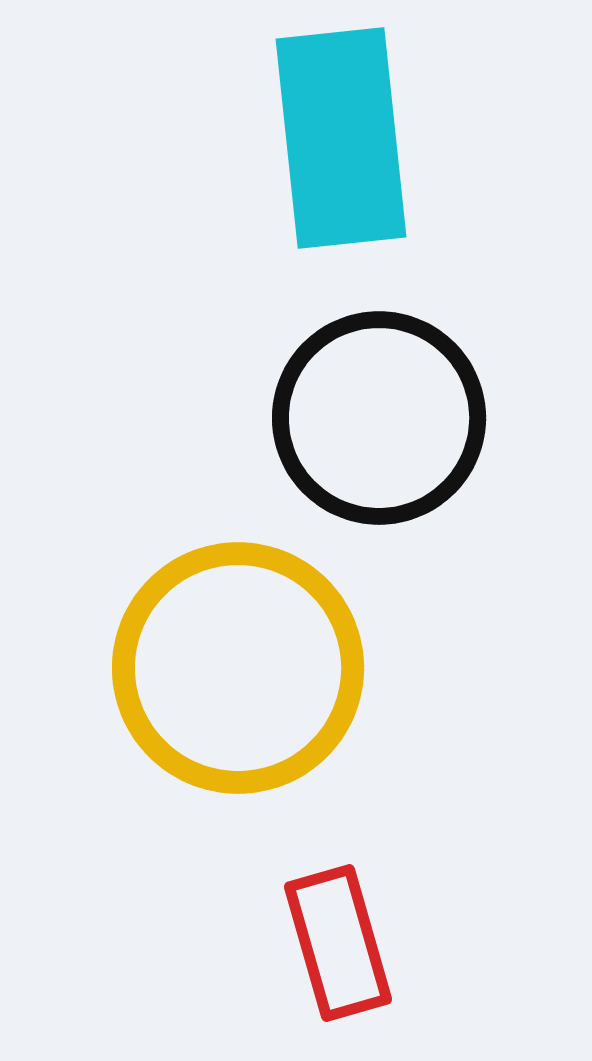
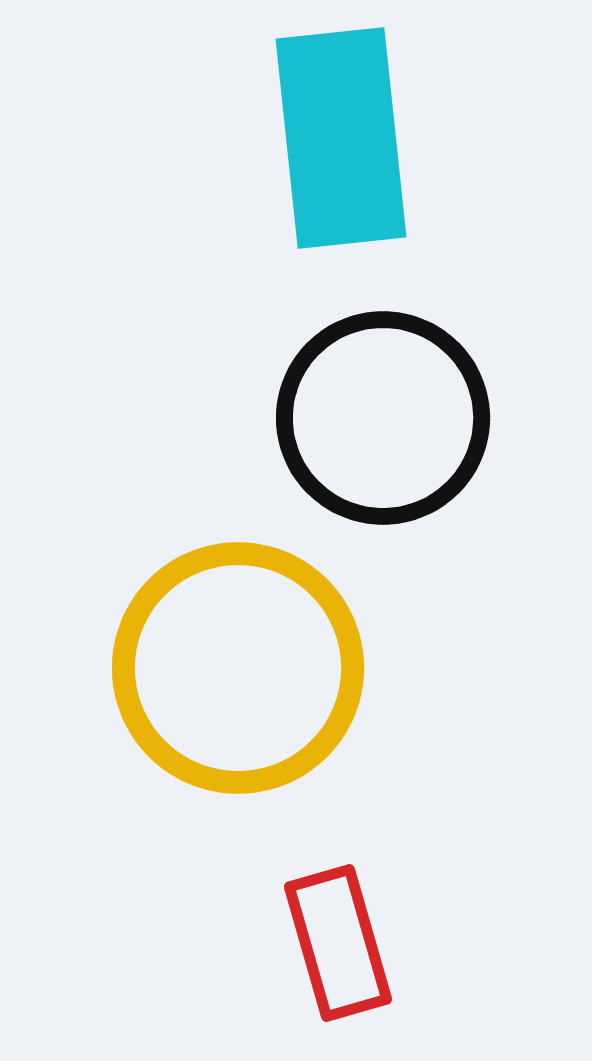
black circle: moved 4 px right
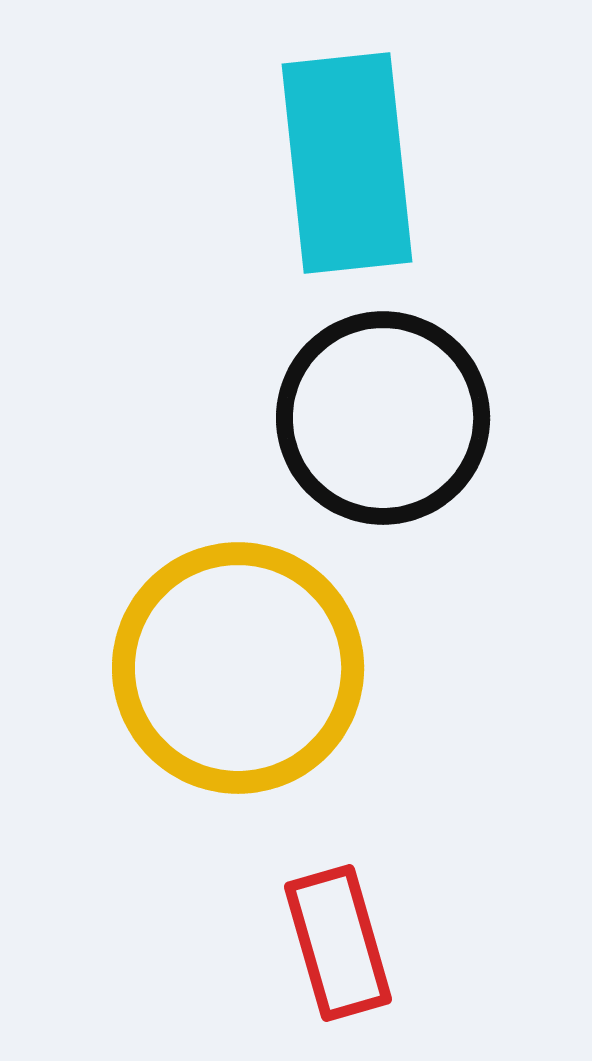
cyan rectangle: moved 6 px right, 25 px down
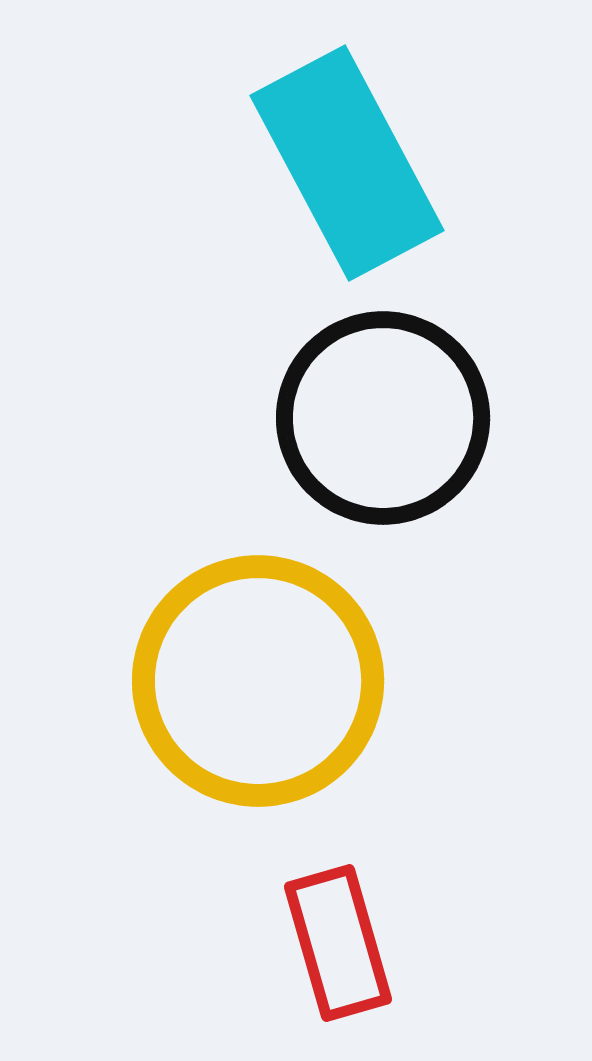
cyan rectangle: rotated 22 degrees counterclockwise
yellow circle: moved 20 px right, 13 px down
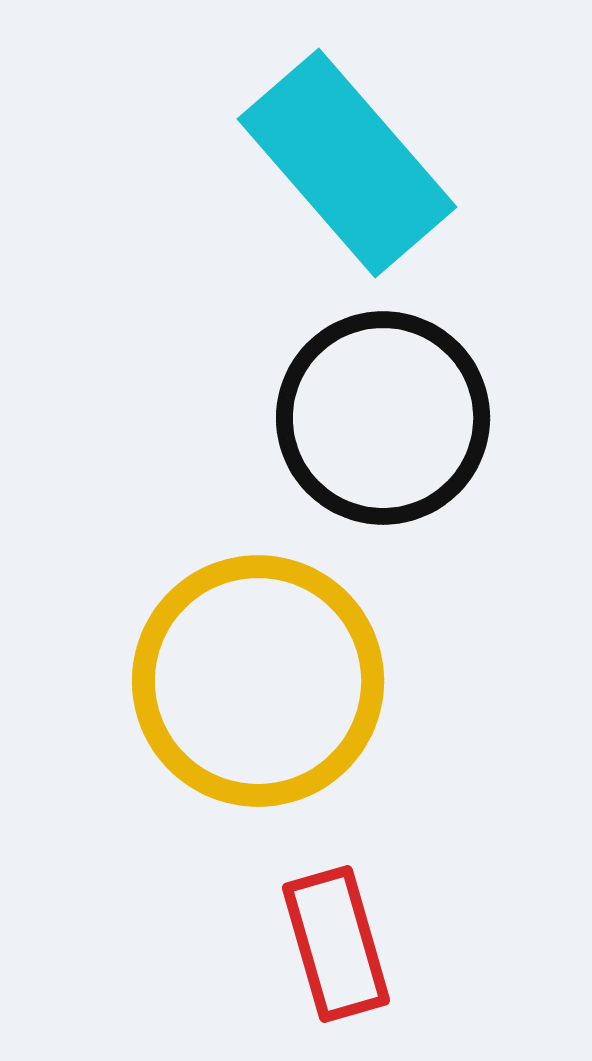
cyan rectangle: rotated 13 degrees counterclockwise
red rectangle: moved 2 px left, 1 px down
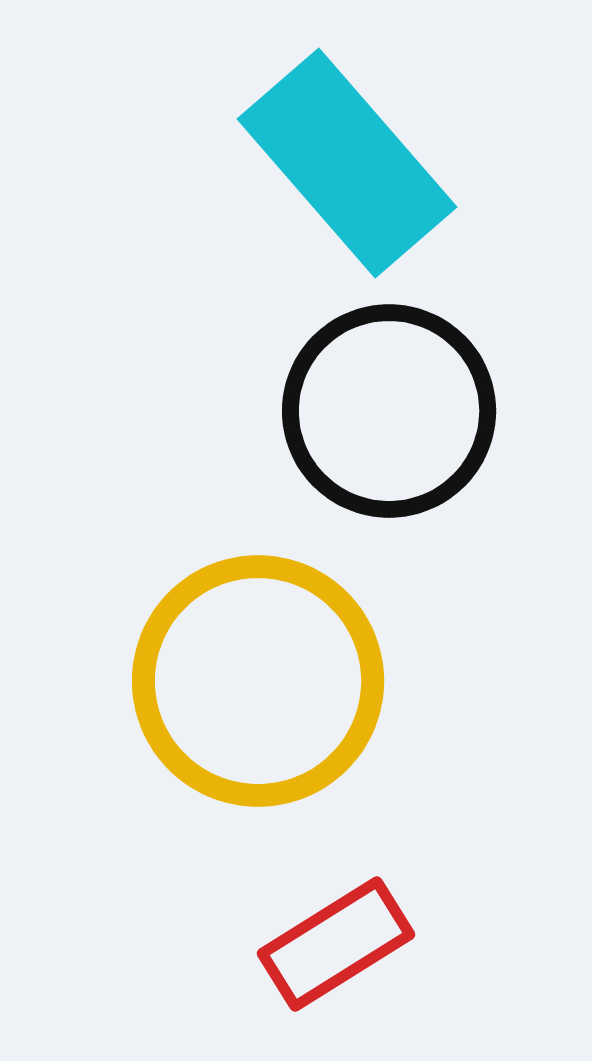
black circle: moved 6 px right, 7 px up
red rectangle: rotated 74 degrees clockwise
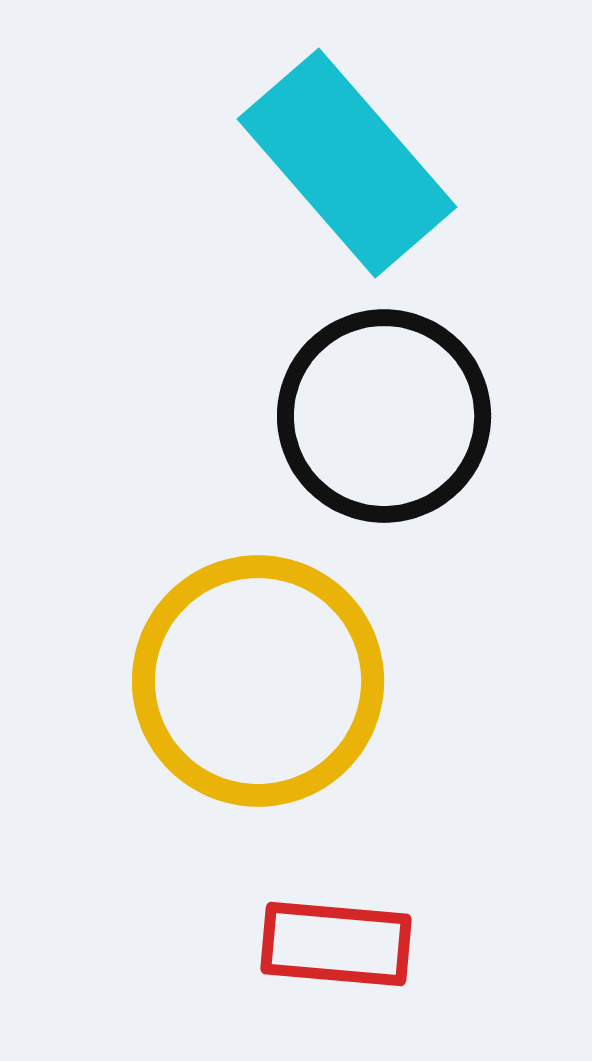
black circle: moved 5 px left, 5 px down
red rectangle: rotated 37 degrees clockwise
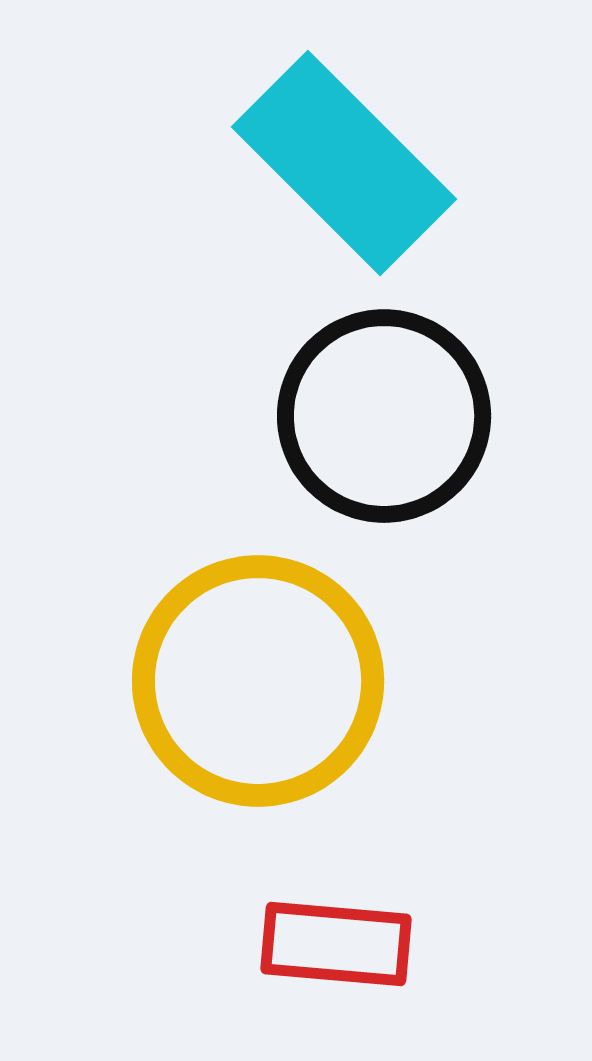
cyan rectangle: moved 3 px left; rotated 4 degrees counterclockwise
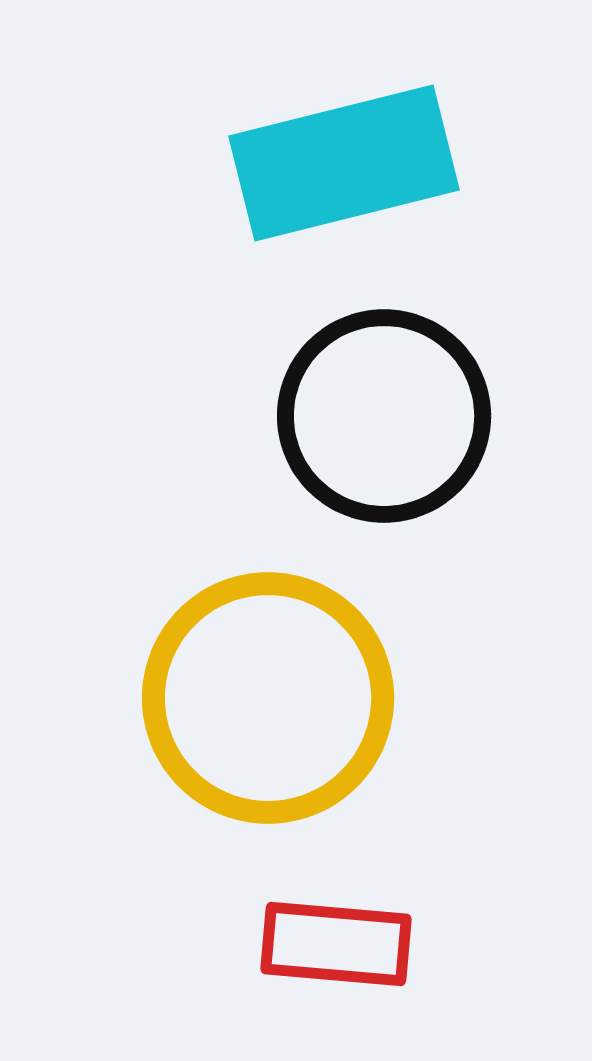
cyan rectangle: rotated 59 degrees counterclockwise
yellow circle: moved 10 px right, 17 px down
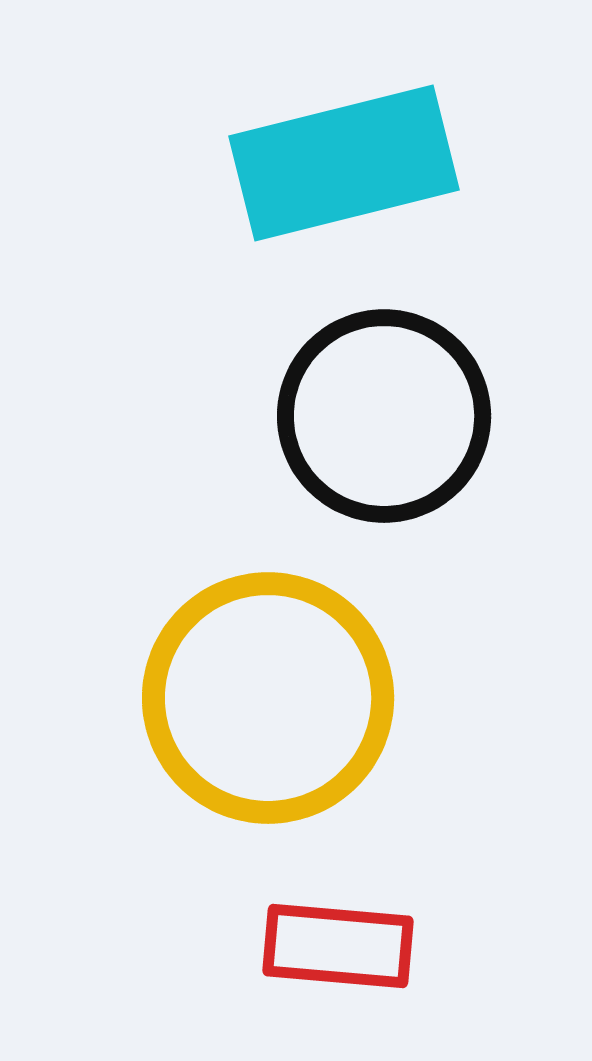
red rectangle: moved 2 px right, 2 px down
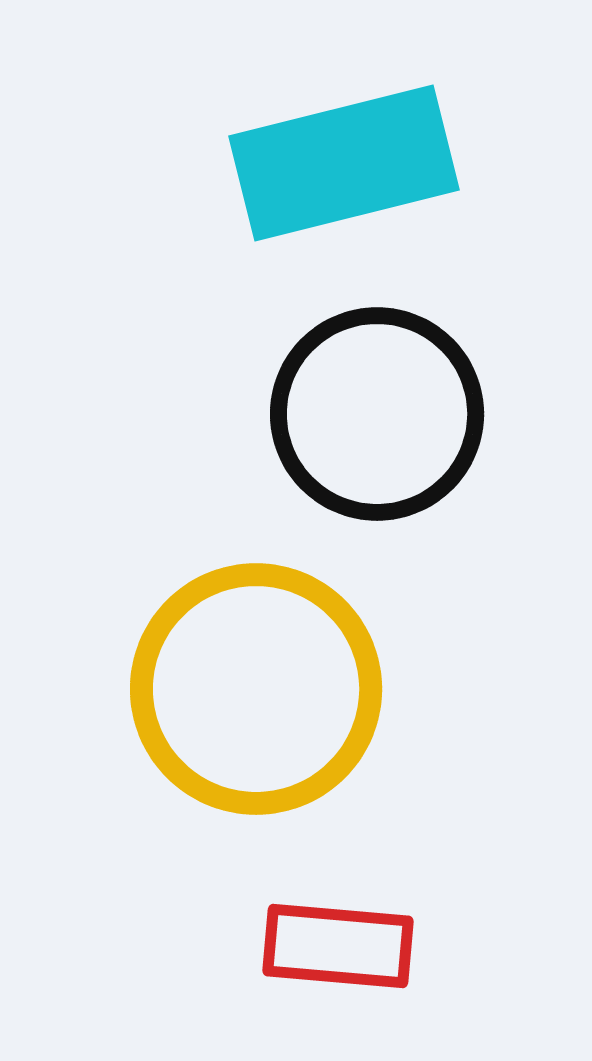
black circle: moved 7 px left, 2 px up
yellow circle: moved 12 px left, 9 px up
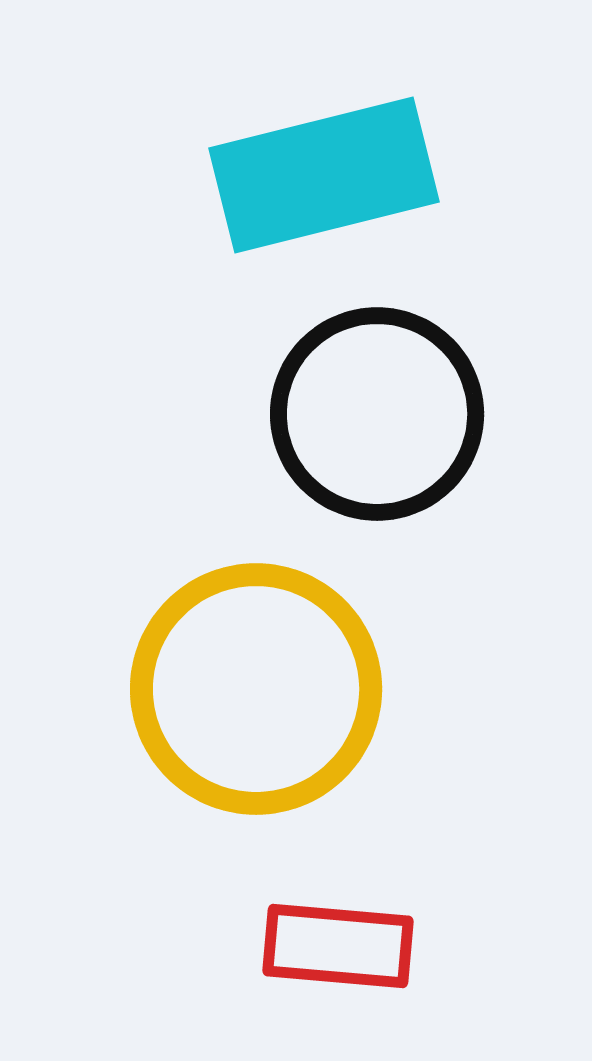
cyan rectangle: moved 20 px left, 12 px down
